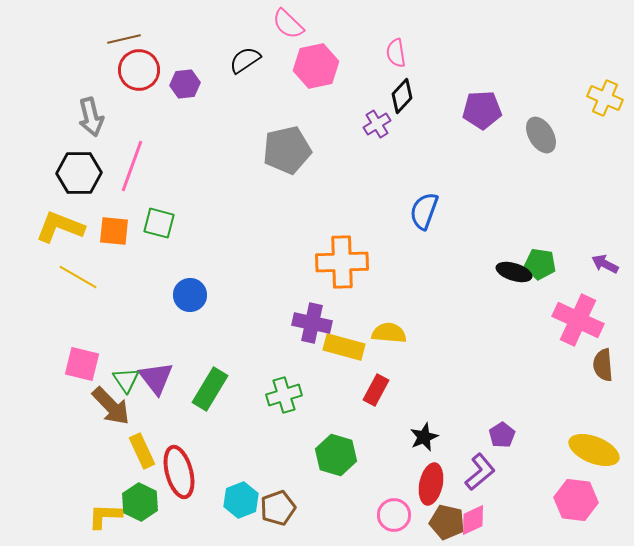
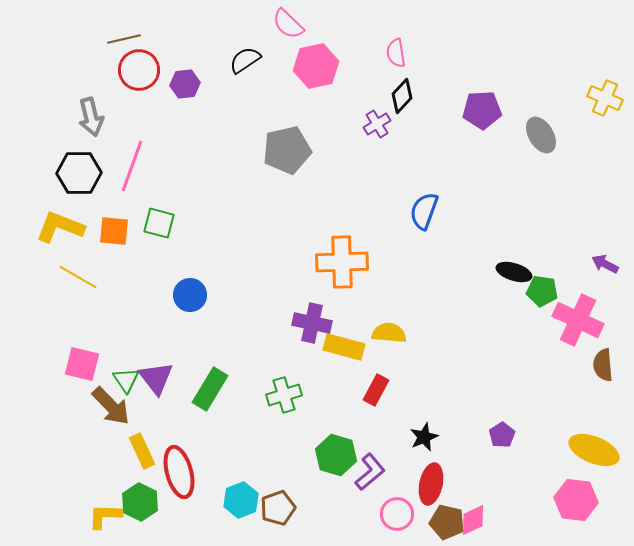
green pentagon at (540, 264): moved 2 px right, 27 px down
purple L-shape at (480, 472): moved 110 px left
pink circle at (394, 515): moved 3 px right, 1 px up
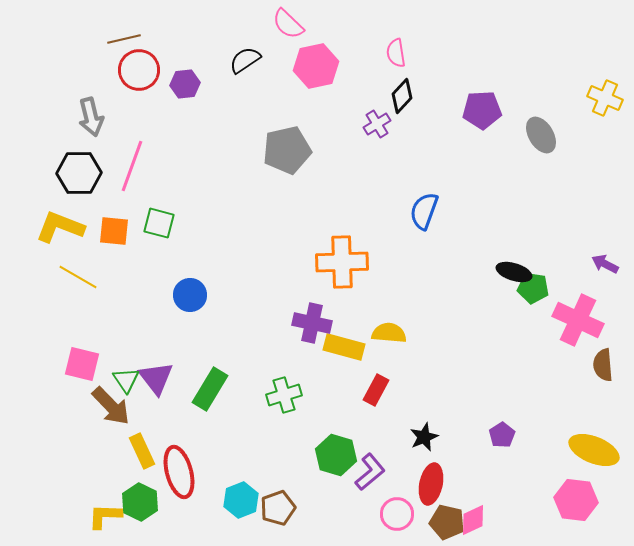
green pentagon at (542, 291): moved 9 px left, 3 px up
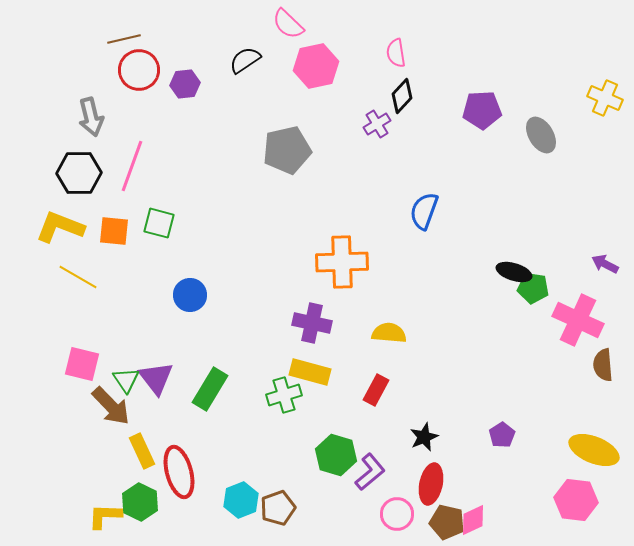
yellow rectangle at (344, 347): moved 34 px left, 25 px down
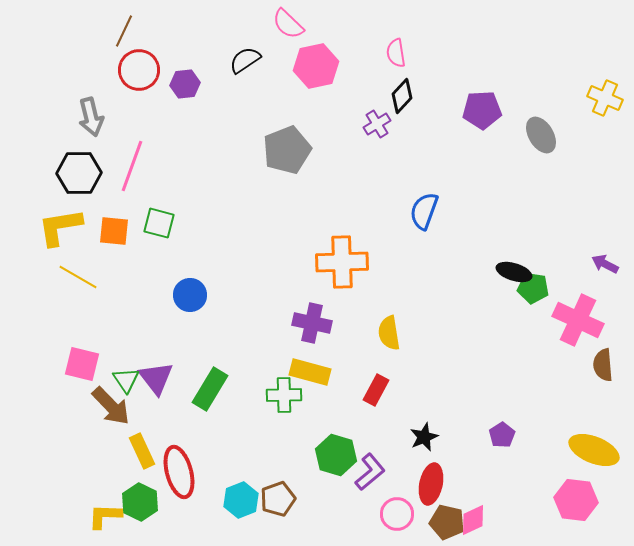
brown line at (124, 39): moved 8 px up; rotated 52 degrees counterclockwise
gray pentagon at (287, 150): rotated 9 degrees counterclockwise
yellow L-shape at (60, 227): rotated 30 degrees counterclockwise
yellow semicircle at (389, 333): rotated 104 degrees counterclockwise
green cross at (284, 395): rotated 16 degrees clockwise
brown pentagon at (278, 508): moved 9 px up
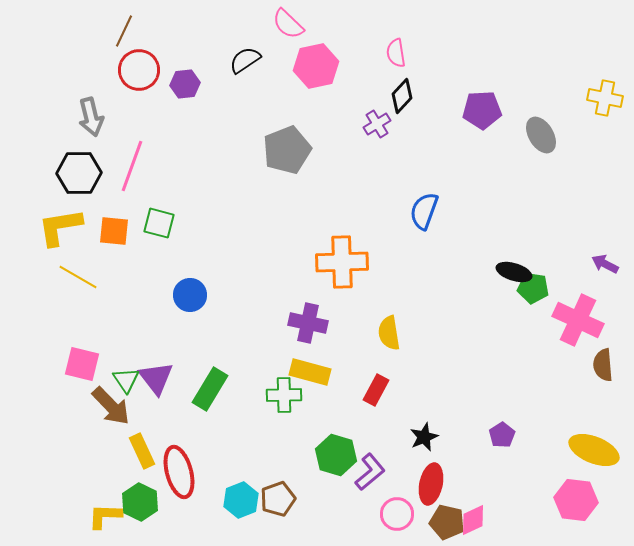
yellow cross at (605, 98): rotated 12 degrees counterclockwise
purple cross at (312, 323): moved 4 px left
